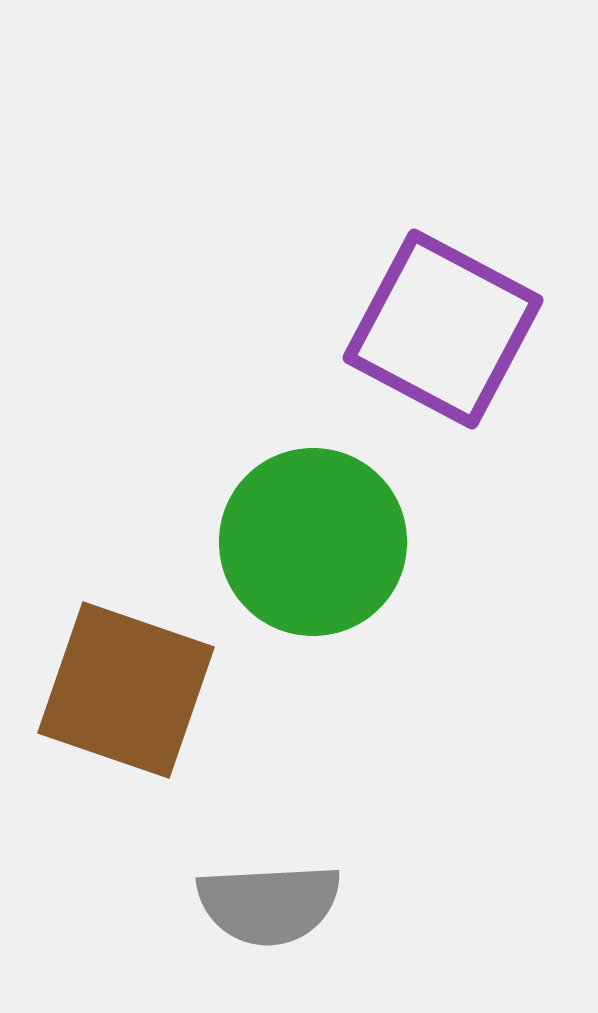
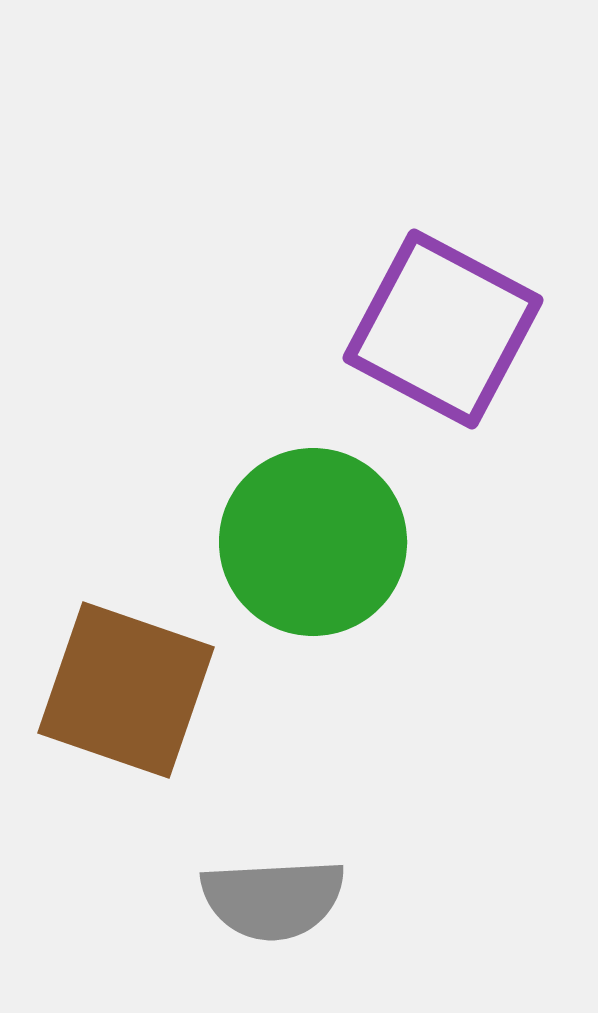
gray semicircle: moved 4 px right, 5 px up
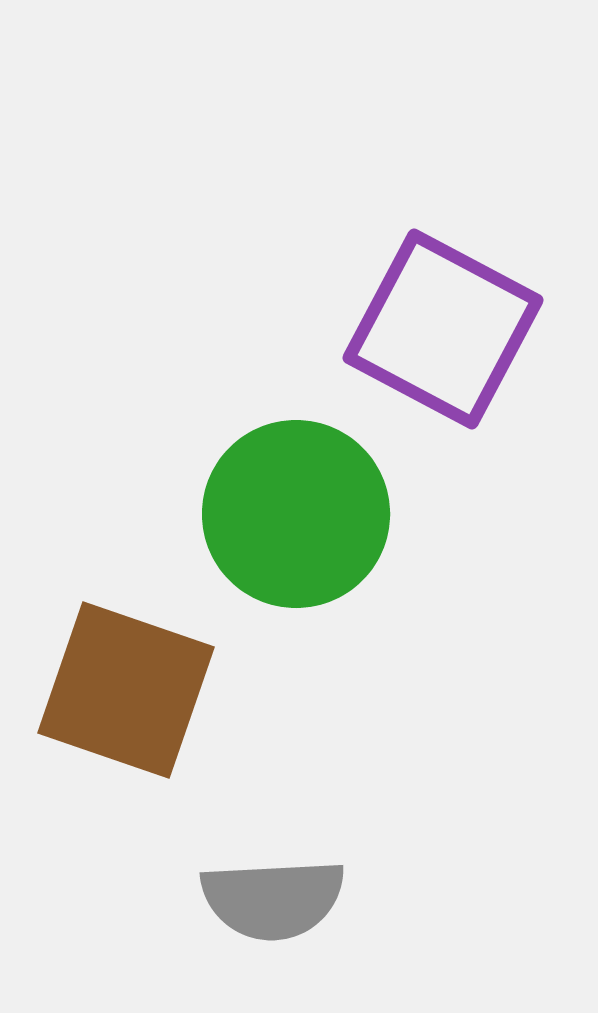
green circle: moved 17 px left, 28 px up
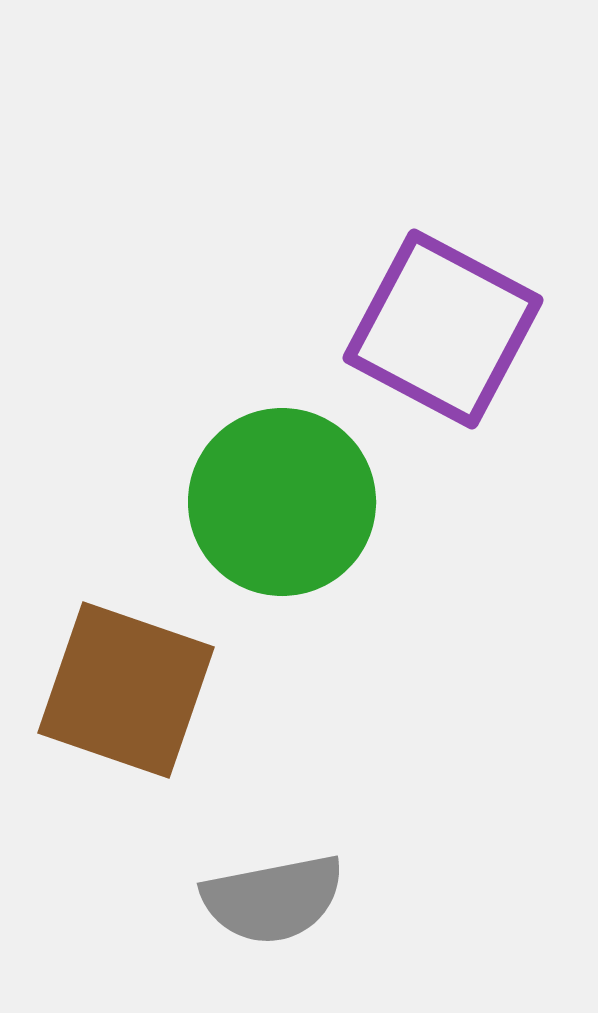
green circle: moved 14 px left, 12 px up
gray semicircle: rotated 8 degrees counterclockwise
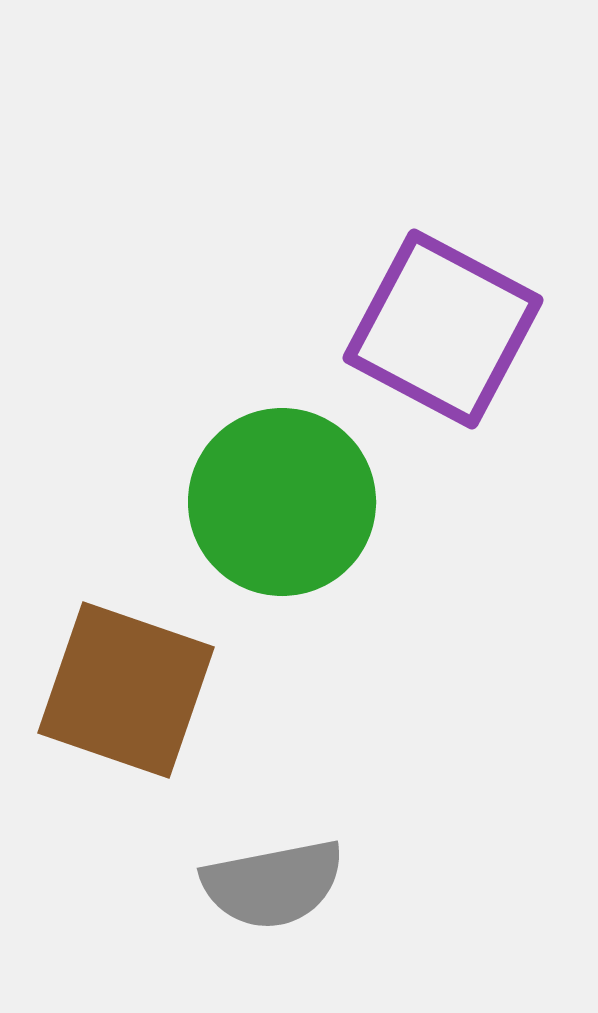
gray semicircle: moved 15 px up
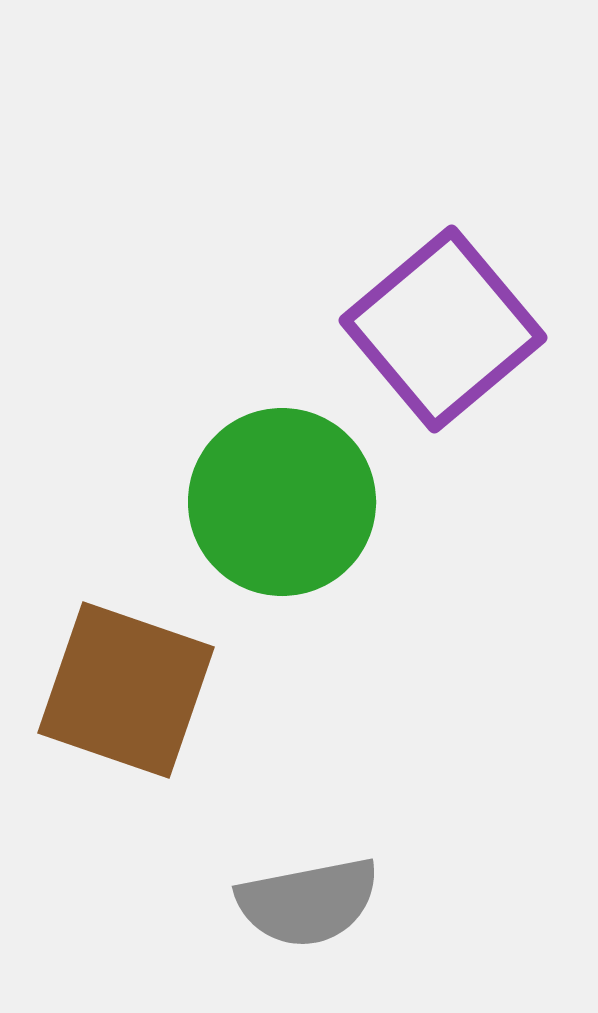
purple square: rotated 22 degrees clockwise
gray semicircle: moved 35 px right, 18 px down
